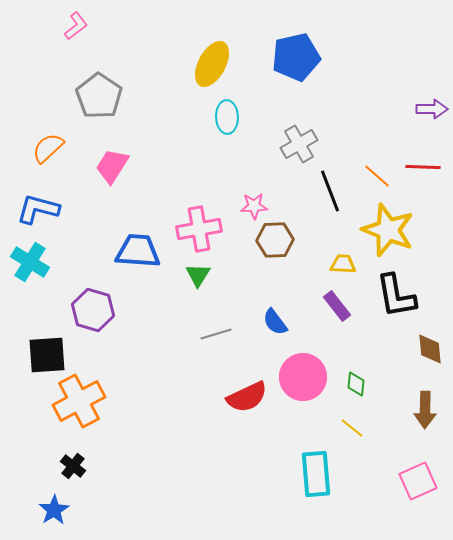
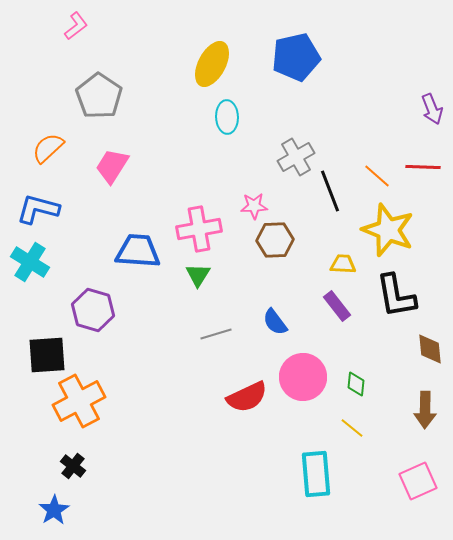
purple arrow: rotated 68 degrees clockwise
gray cross: moved 3 px left, 13 px down
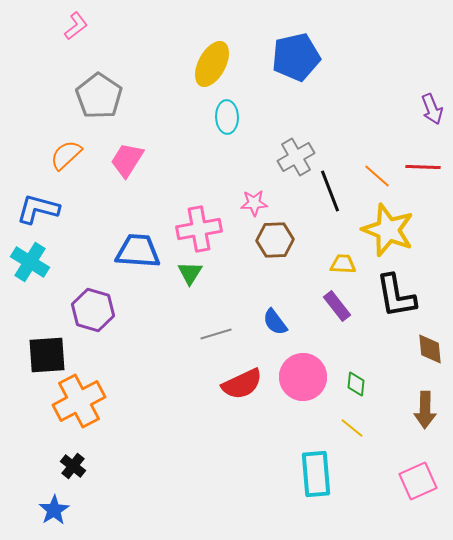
orange semicircle: moved 18 px right, 7 px down
pink trapezoid: moved 15 px right, 6 px up
pink star: moved 3 px up
green triangle: moved 8 px left, 2 px up
red semicircle: moved 5 px left, 13 px up
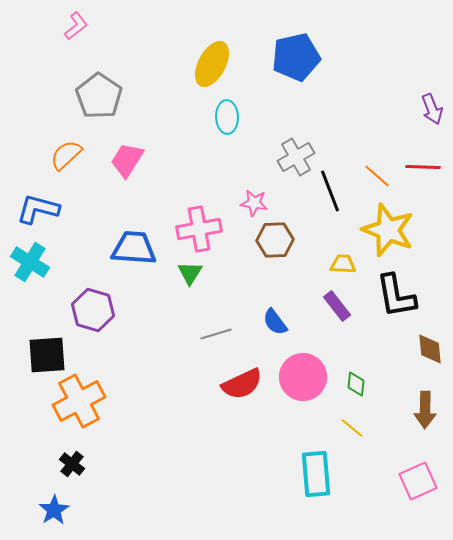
pink star: rotated 12 degrees clockwise
blue trapezoid: moved 4 px left, 3 px up
black cross: moved 1 px left, 2 px up
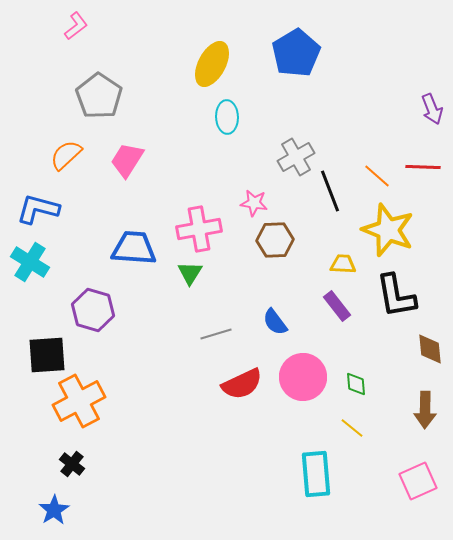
blue pentagon: moved 4 px up; rotated 18 degrees counterclockwise
green diamond: rotated 10 degrees counterclockwise
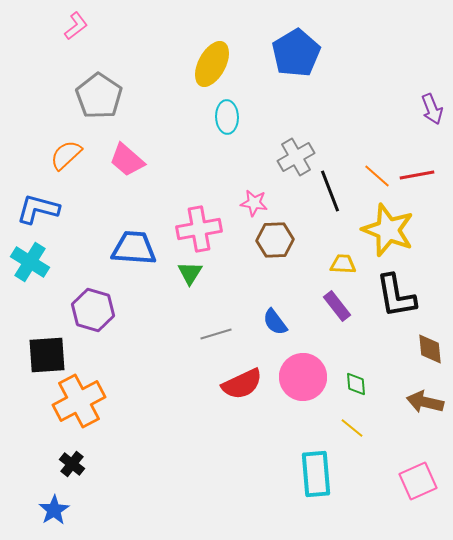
pink trapezoid: rotated 81 degrees counterclockwise
red line: moved 6 px left, 8 px down; rotated 12 degrees counterclockwise
brown arrow: moved 8 px up; rotated 102 degrees clockwise
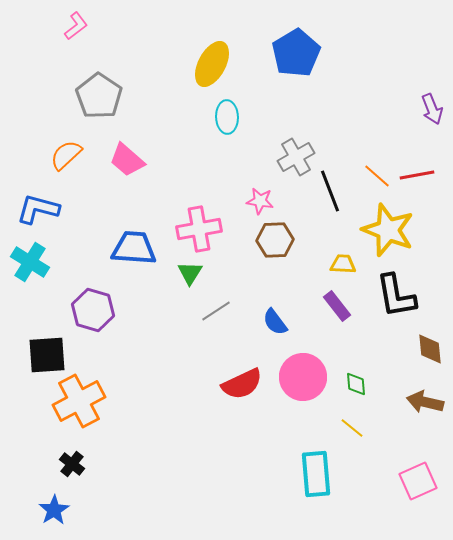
pink star: moved 6 px right, 2 px up
gray line: moved 23 px up; rotated 16 degrees counterclockwise
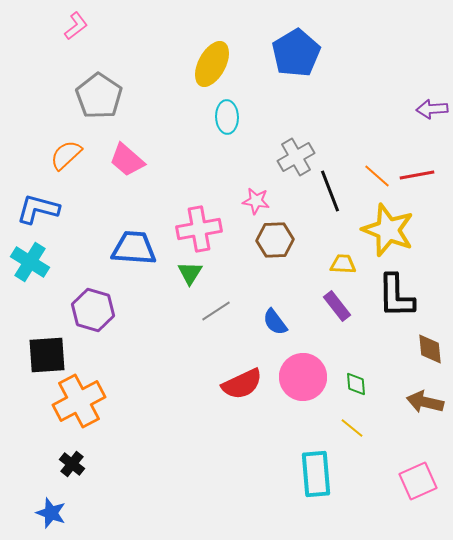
purple arrow: rotated 108 degrees clockwise
pink star: moved 4 px left
black L-shape: rotated 9 degrees clockwise
blue star: moved 3 px left, 3 px down; rotated 20 degrees counterclockwise
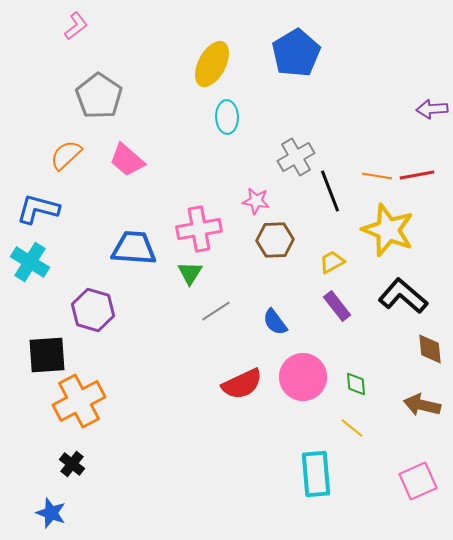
orange line: rotated 32 degrees counterclockwise
yellow trapezoid: moved 11 px left, 2 px up; rotated 32 degrees counterclockwise
black L-shape: moved 7 px right; rotated 132 degrees clockwise
brown arrow: moved 3 px left, 3 px down
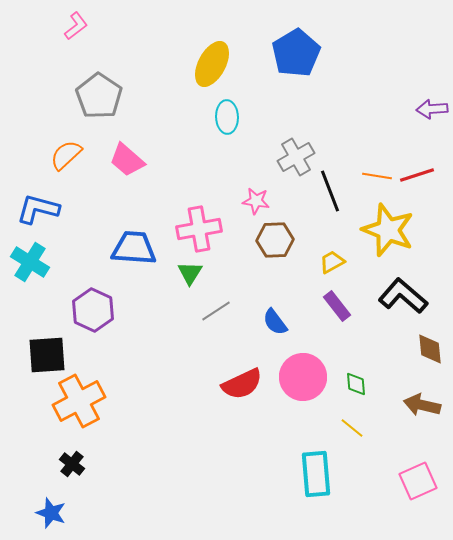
red line: rotated 8 degrees counterclockwise
purple hexagon: rotated 9 degrees clockwise
